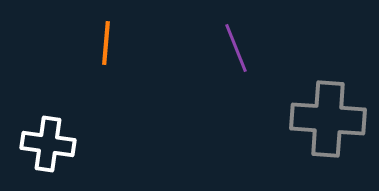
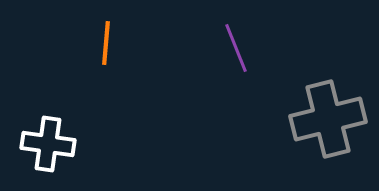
gray cross: rotated 18 degrees counterclockwise
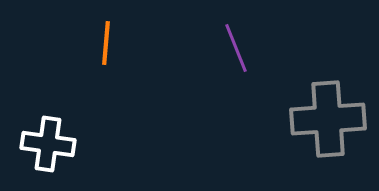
gray cross: rotated 10 degrees clockwise
